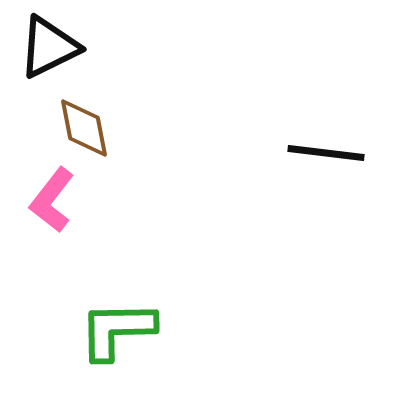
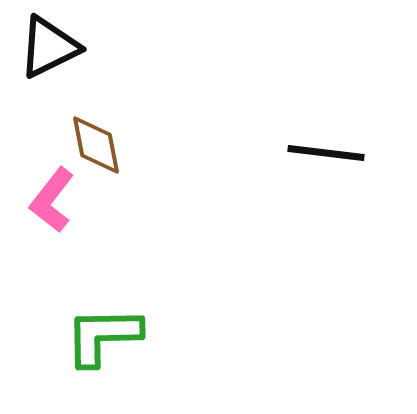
brown diamond: moved 12 px right, 17 px down
green L-shape: moved 14 px left, 6 px down
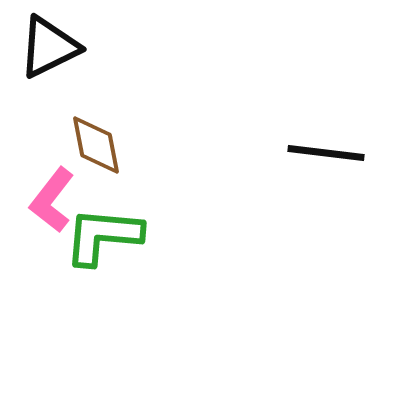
green L-shape: moved 100 px up; rotated 6 degrees clockwise
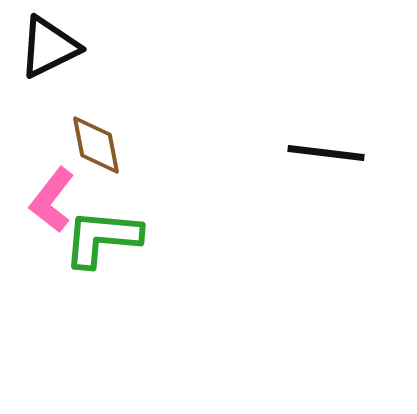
green L-shape: moved 1 px left, 2 px down
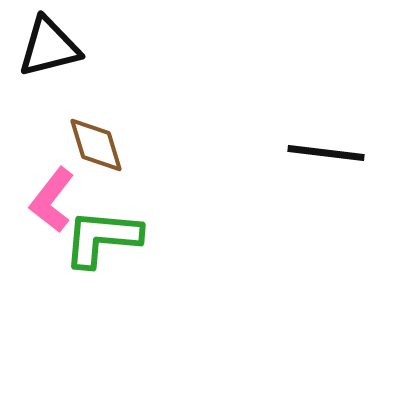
black triangle: rotated 12 degrees clockwise
brown diamond: rotated 6 degrees counterclockwise
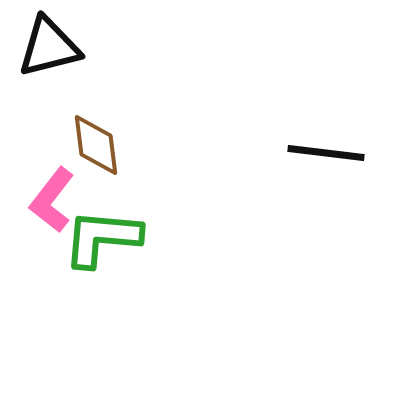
brown diamond: rotated 10 degrees clockwise
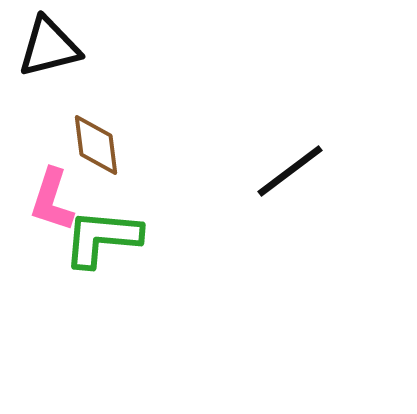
black line: moved 36 px left, 18 px down; rotated 44 degrees counterclockwise
pink L-shape: rotated 20 degrees counterclockwise
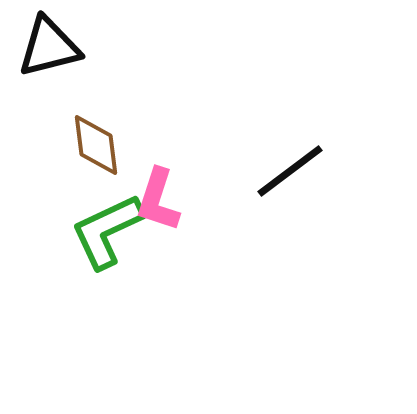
pink L-shape: moved 106 px right
green L-shape: moved 5 px right, 7 px up; rotated 30 degrees counterclockwise
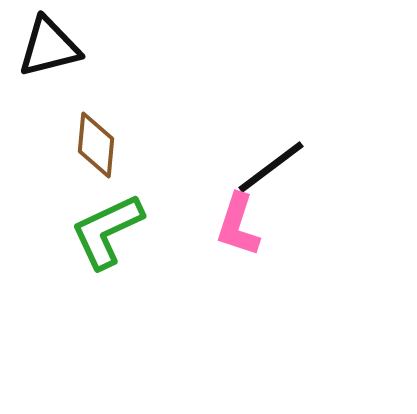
brown diamond: rotated 12 degrees clockwise
black line: moved 19 px left, 4 px up
pink L-shape: moved 80 px right, 25 px down
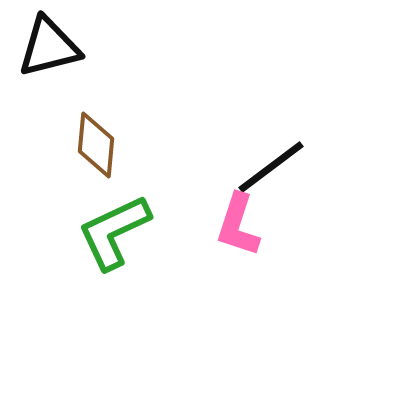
green L-shape: moved 7 px right, 1 px down
